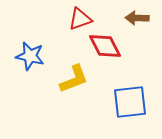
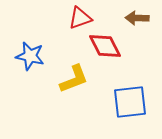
red triangle: moved 1 px up
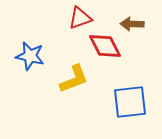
brown arrow: moved 5 px left, 6 px down
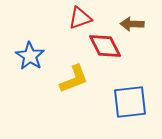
blue star: rotated 20 degrees clockwise
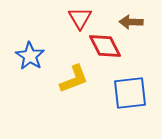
red triangle: rotated 40 degrees counterclockwise
brown arrow: moved 1 px left, 2 px up
blue square: moved 9 px up
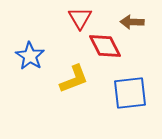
brown arrow: moved 1 px right
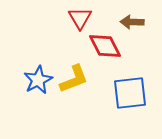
blue star: moved 8 px right, 24 px down; rotated 12 degrees clockwise
